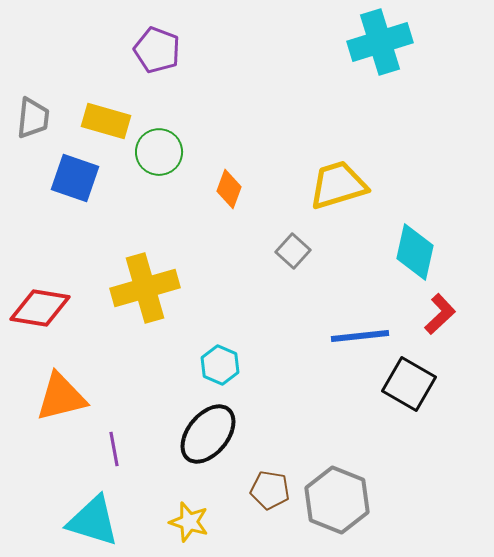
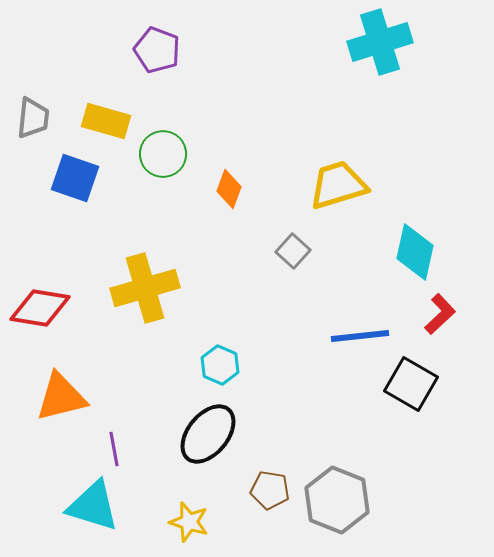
green circle: moved 4 px right, 2 px down
black square: moved 2 px right
cyan triangle: moved 15 px up
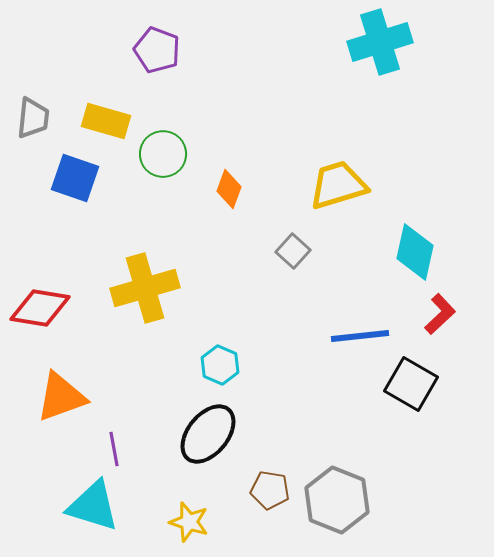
orange triangle: rotated 6 degrees counterclockwise
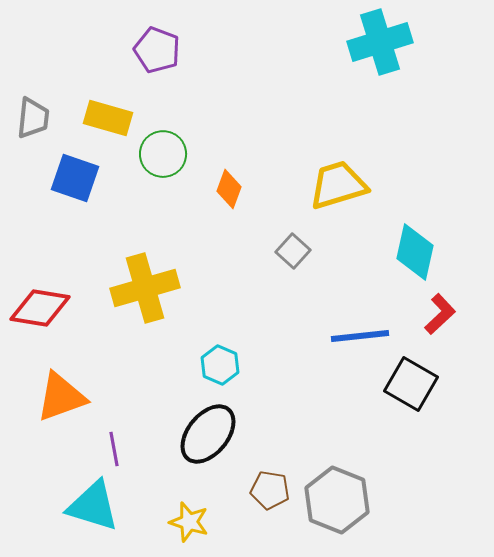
yellow rectangle: moved 2 px right, 3 px up
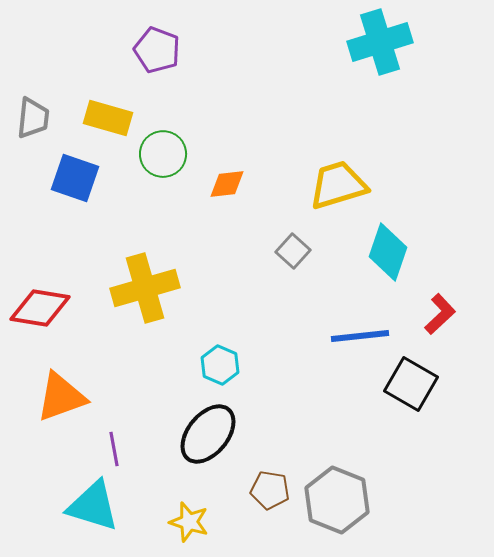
orange diamond: moved 2 px left, 5 px up; rotated 63 degrees clockwise
cyan diamond: moved 27 px left; rotated 6 degrees clockwise
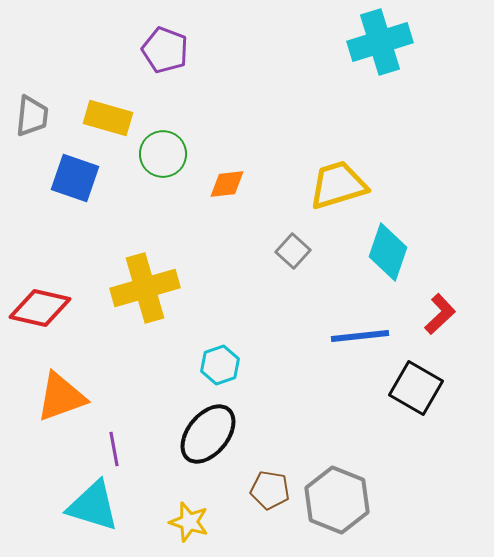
purple pentagon: moved 8 px right
gray trapezoid: moved 1 px left, 2 px up
red diamond: rotated 4 degrees clockwise
cyan hexagon: rotated 18 degrees clockwise
black square: moved 5 px right, 4 px down
